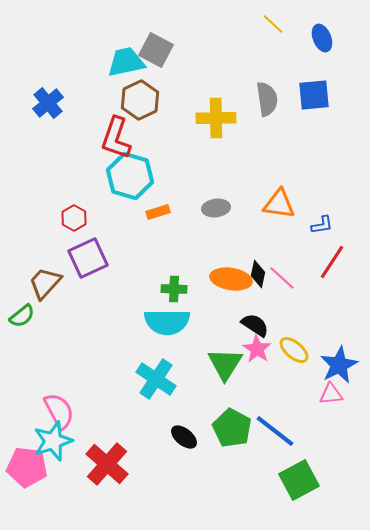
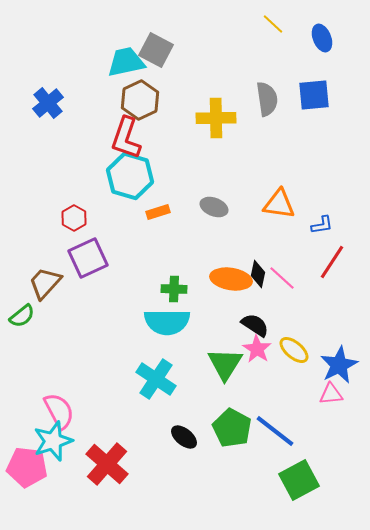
red L-shape: moved 10 px right
gray ellipse: moved 2 px left, 1 px up; rotated 28 degrees clockwise
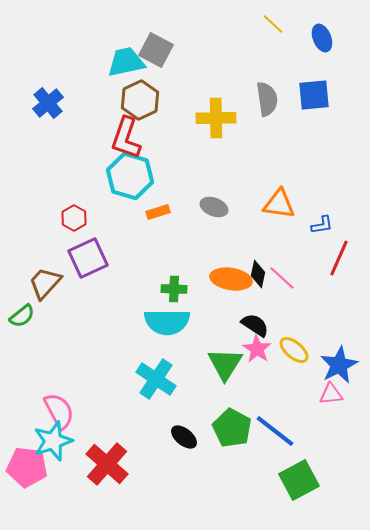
red line: moved 7 px right, 4 px up; rotated 9 degrees counterclockwise
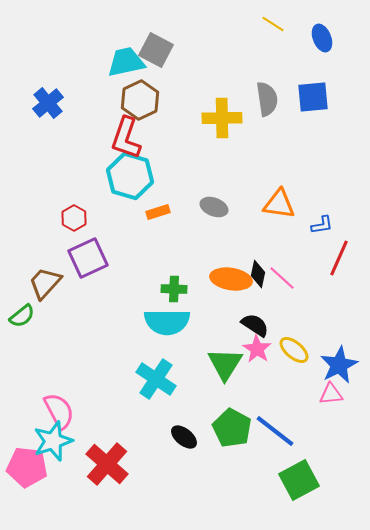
yellow line: rotated 10 degrees counterclockwise
blue square: moved 1 px left, 2 px down
yellow cross: moved 6 px right
